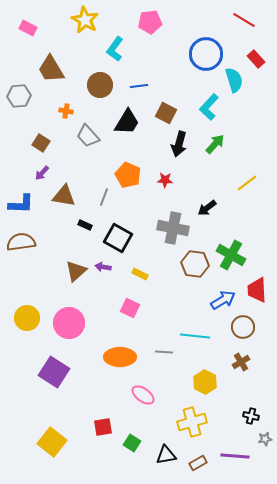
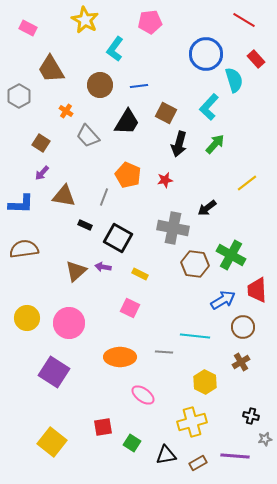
gray hexagon at (19, 96): rotated 25 degrees counterclockwise
orange cross at (66, 111): rotated 24 degrees clockwise
red star at (165, 180): rotated 14 degrees counterclockwise
brown semicircle at (21, 242): moved 3 px right, 7 px down
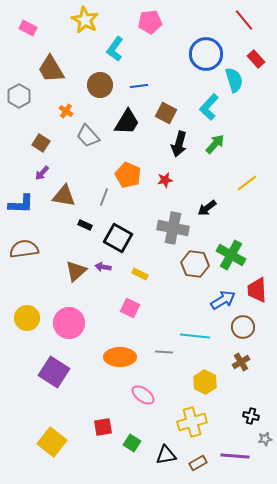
red line at (244, 20): rotated 20 degrees clockwise
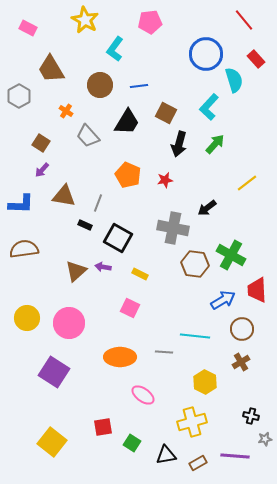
purple arrow at (42, 173): moved 3 px up
gray line at (104, 197): moved 6 px left, 6 px down
brown circle at (243, 327): moved 1 px left, 2 px down
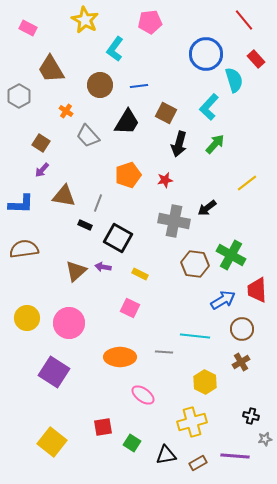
orange pentagon at (128, 175): rotated 30 degrees clockwise
gray cross at (173, 228): moved 1 px right, 7 px up
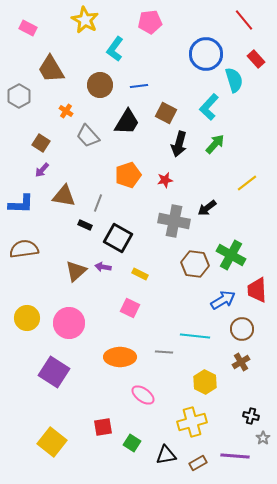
gray star at (265, 439): moved 2 px left, 1 px up; rotated 24 degrees counterclockwise
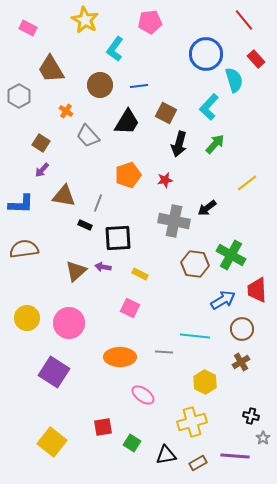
black square at (118, 238): rotated 32 degrees counterclockwise
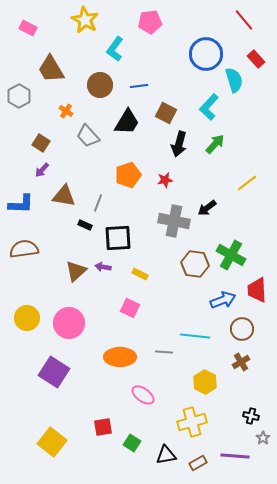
blue arrow at (223, 300): rotated 10 degrees clockwise
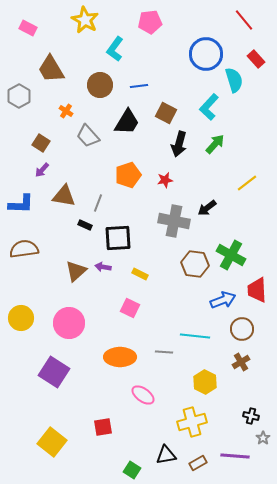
yellow circle at (27, 318): moved 6 px left
green square at (132, 443): moved 27 px down
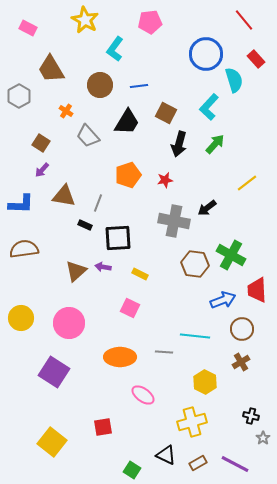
black triangle at (166, 455): rotated 35 degrees clockwise
purple line at (235, 456): moved 8 px down; rotated 24 degrees clockwise
